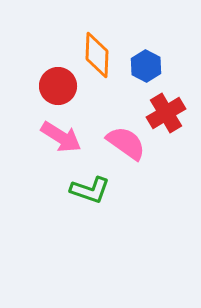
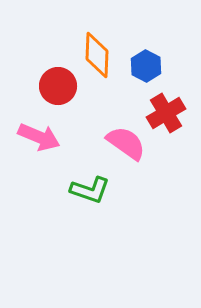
pink arrow: moved 22 px left; rotated 9 degrees counterclockwise
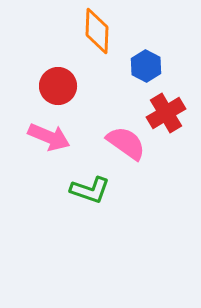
orange diamond: moved 24 px up
pink arrow: moved 10 px right
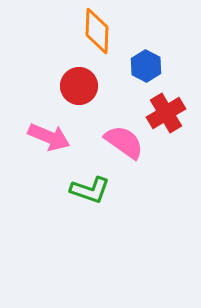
red circle: moved 21 px right
pink semicircle: moved 2 px left, 1 px up
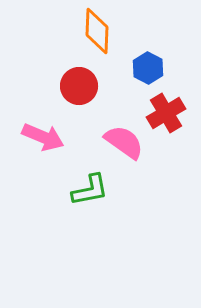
blue hexagon: moved 2 px right, 2 px down
pink arrow: moved 6 px left
green L-shape: rotated 30 degrees counterclockwise
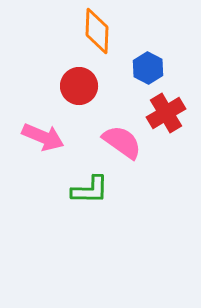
pink semicircle: moved 2 px left
green L-shape: rotated 12 degrees clockwise
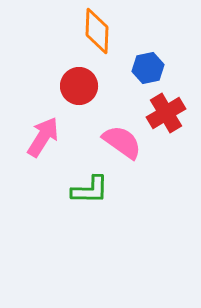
blue hexagon: rotated 20 degrees clockwise
pink arrow: rotated 81 degrees counterclockwise
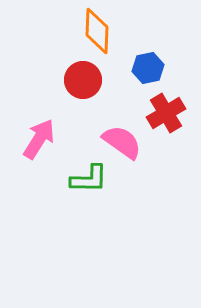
red circle: moved 4 px right, 6 px up
pink arrow: moved 4 px left, 2 px down
green L-shape: moved 1 px left, 11 px up
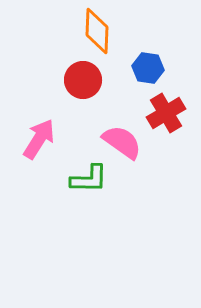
blue hexagon: rotated 20 degrees clockwise
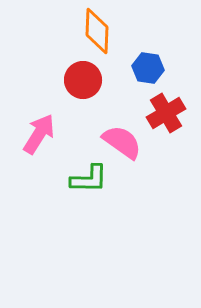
pink arrow: moved 5 px up
